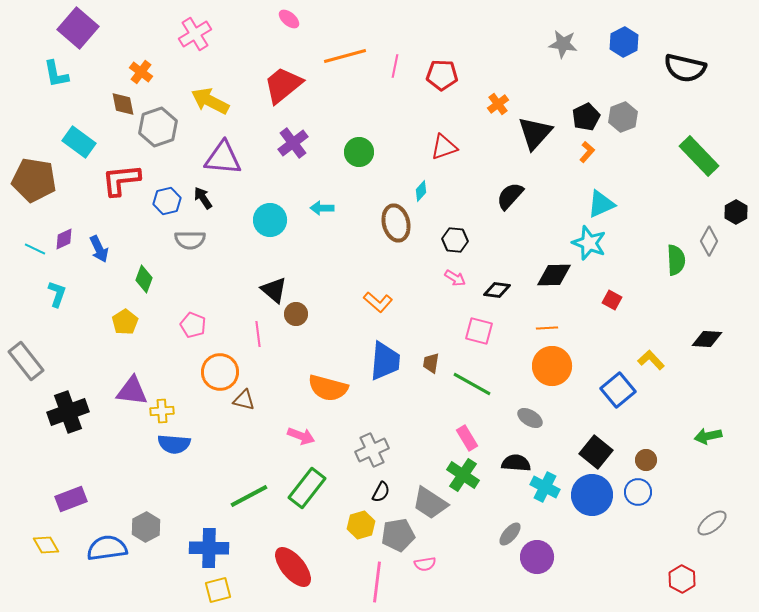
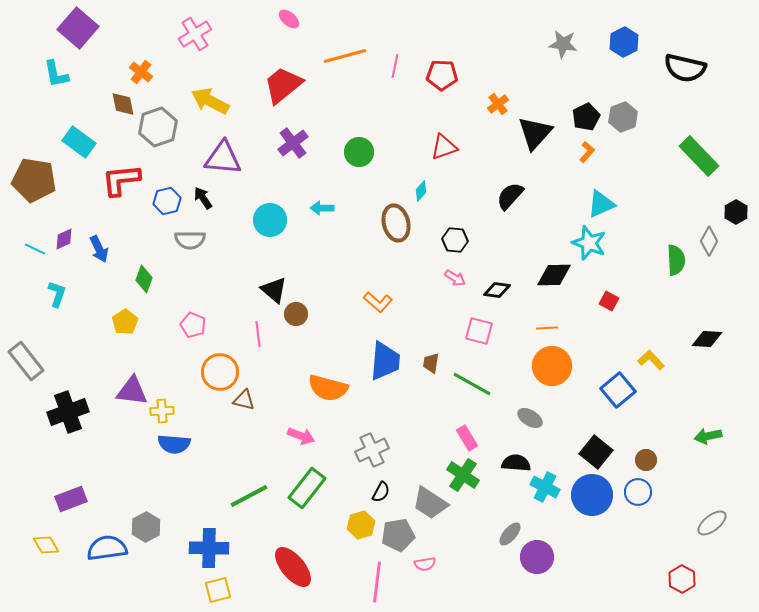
red square at (612, 300): moved 3 px left, 1 px down
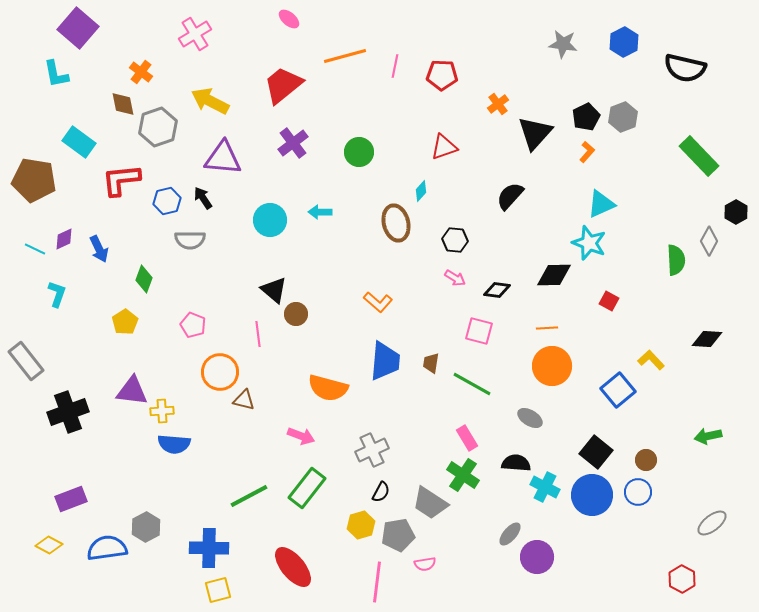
cyan arrow at (322, 208): moved 2 px left, 4 px down
yellow diamond at (46, 545): moved 3 px right; rotated 32 degrees counterclockwise
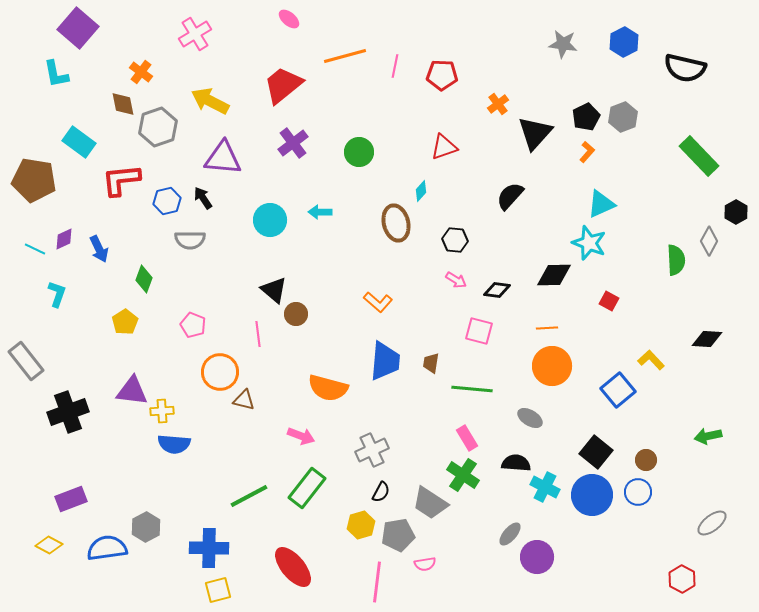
pink arrow at (455, 278): moved 1 px right, 2 px down
green line at (472, 384): moved 5 px down; rotated 24 degrees counterclockwise
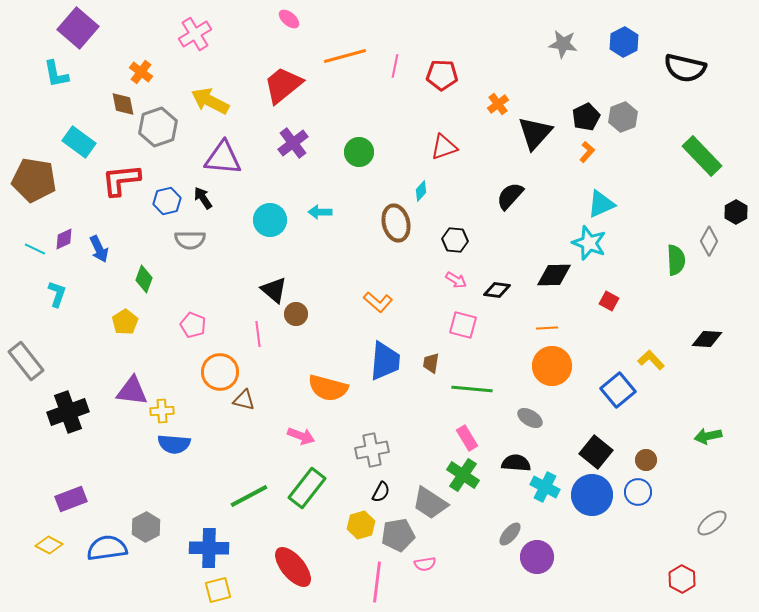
green rectangle at (699, 156): moved 3 px right
pink square at (479, 331): moved 16 px left, 6 px up
gray cross at (372, 450): rotated 12 degrees clockwise
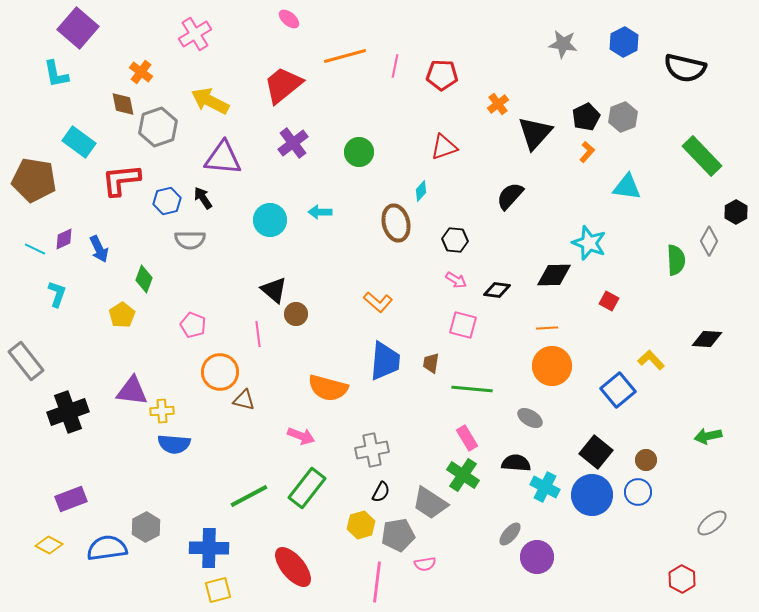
cyan triangle at (601, 204): moved 26 px right, 17 px up; rotated 32 degrees clockwise
yellow pentagon at (125, 322): moved 3 px left, 7 px up
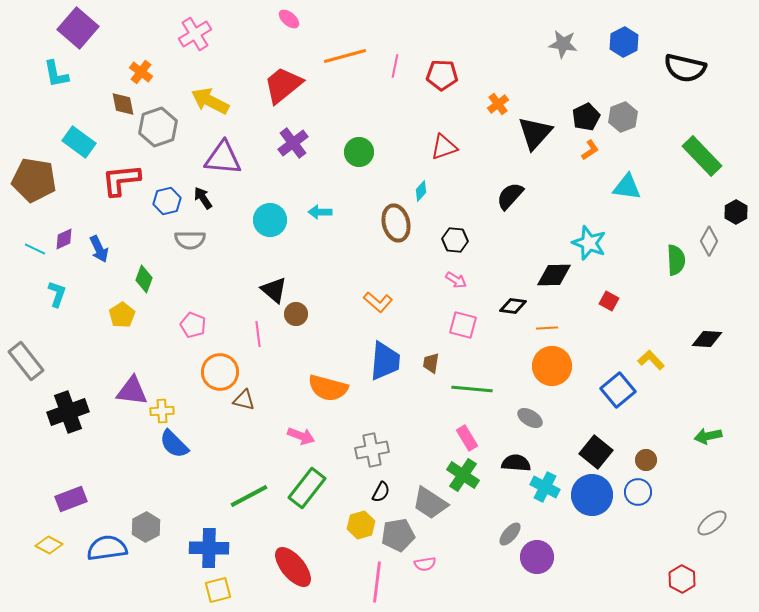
orange L-shape at (587, 152): moved 3 px right, 2 px up; rotated 15 degrees clockwise
black diamond at (497, 290): moved 16 px right, 16 px down
blue semicircle at (174, 444): rotated 40 degrees clockwise
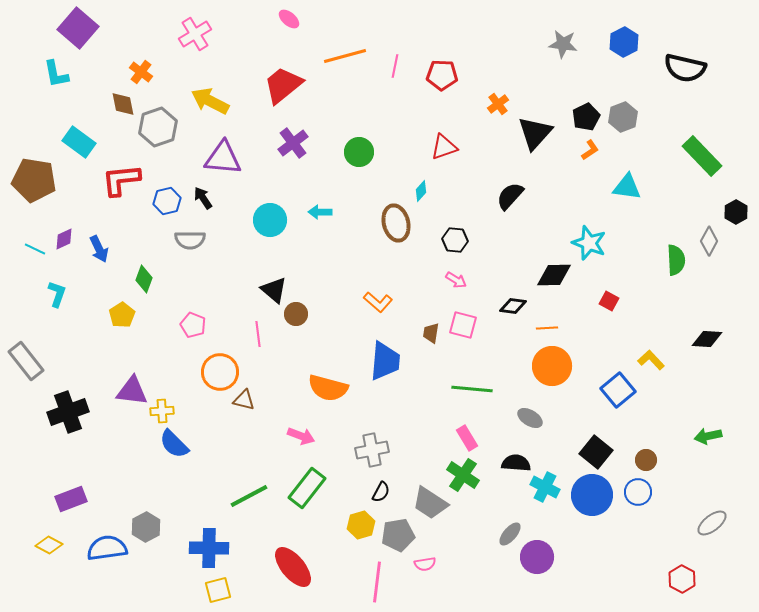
brown trapezoid at (431, 363): moved 30 px up
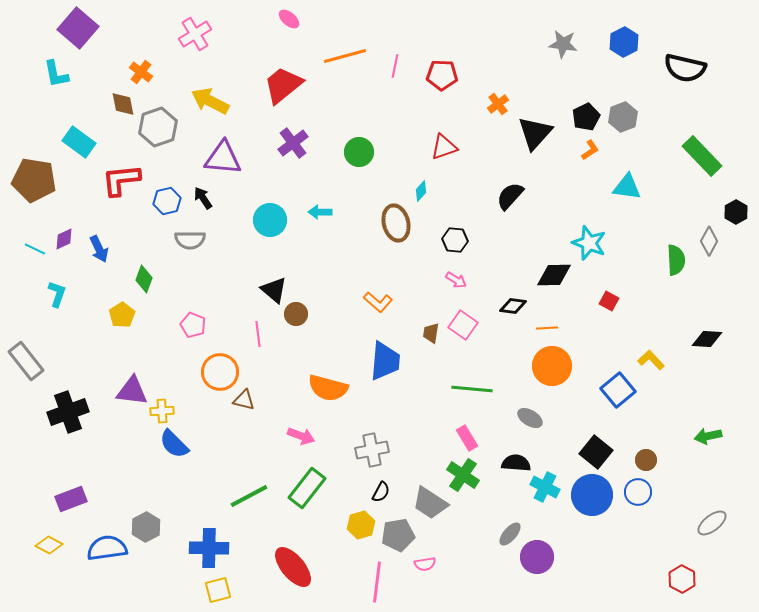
pink square at (463, 325): rotated 20 degrees clockwise
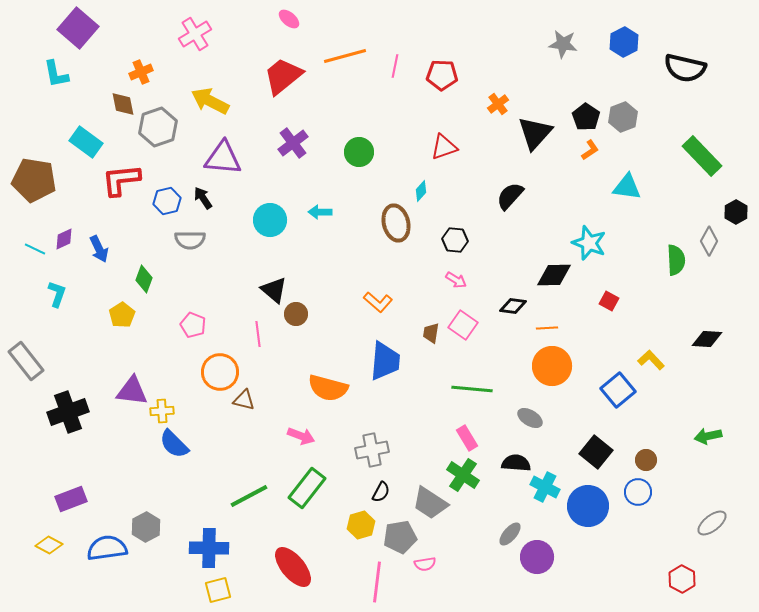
orange cross at (141, 72): rotated 30 degrees clockwise
red trapezoid at (283, 85): moved 9 px up
black pentagon at (586, 117): rotated 12 degrees counterclockwise
cyan rectangle at (79, 142): moved 7 px right
blue circle at (592, 495): moved 4 px left, 11 px down
gray pentagon at (398, 535): moved 2 px right, 2 px down
